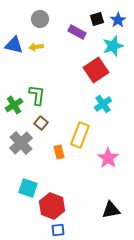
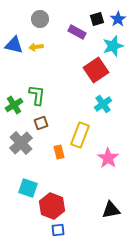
blue star: moved 1 px up
brown square: rotated 32 degrees clockwise
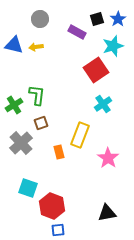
black triangle: moved 4 px left, 3 px down
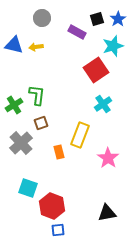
gray circle: moved 2 px right, 1 px up
